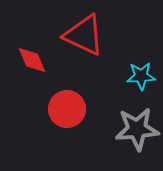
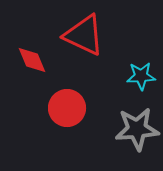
red circle: moved 1 px up
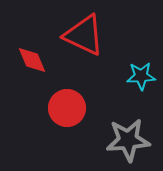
gray star: moved 9 px left, 11 px down
